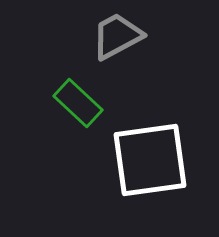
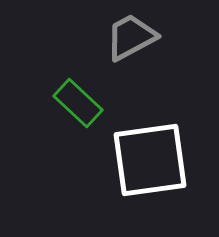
gray trapezoid: moved 14 px right, 1 px down
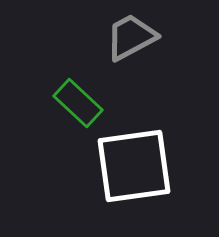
white square: moved 16 px left, 6 px down
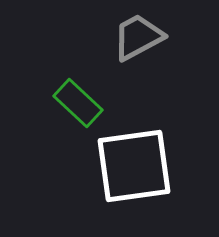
gray trapezoid: moved 7 px right
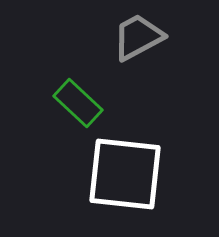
white square: moved 9 px left, 8 px down; rotated 14 degrees clockwise
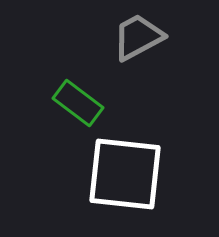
green rectangle: rotated 6 degrees counterclockwise
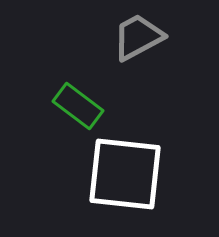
green rectangle: moved 3 px down
